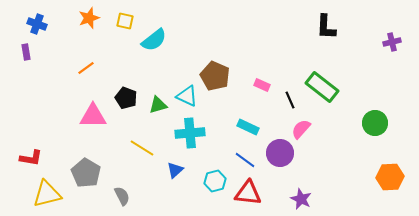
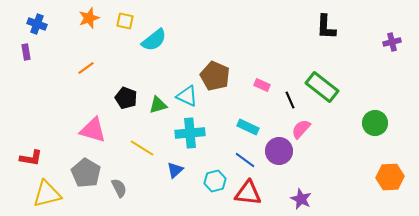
pink triangle: moved 14 px down; rotated 16 degrees clockwise
purple circle: moved 1 px left, 2 px up
gray semicircle: moved 3 px left, 8 px up
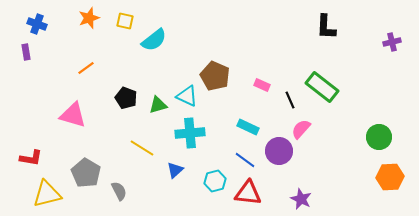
green circle: moved 4 px right, 14 px down
pink triangle: moved 20 px left, 15 px up
gray semicircle: moved 3 px down
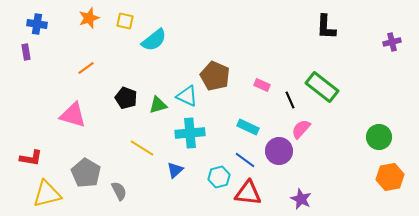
blue cross: rotated 12 degrees counterclockwise
orange hexagon: rotated 8 degrees counterclockwise
cyan hexagon: moved 4 px right, 4 px up
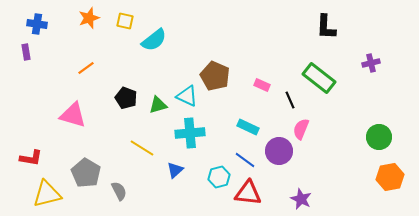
purple cross: moved 21 px left, 21 px down
green rectangle: moved 3 px left, 9 px up
pink semicircle: rotated 20 degrees counterclockwise
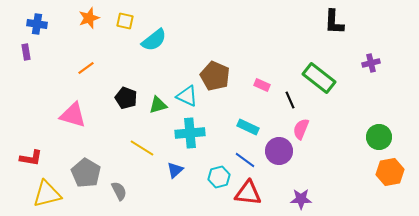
black L-shape: moved 8 px right, 5 px up
orange hexagon: moved 5 px up
purple star: rotated 25 degrees counterclockwise
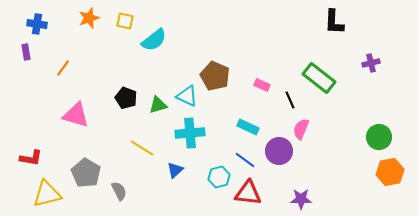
orange line: moved 23 px left; rotated 18 degrees counterclockwise
pink triangle: moved 3 px right
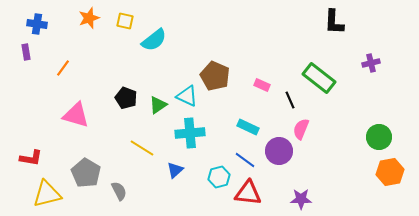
green triangle: rotated 18 degrees counterclockwise
